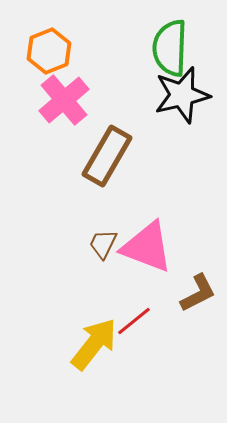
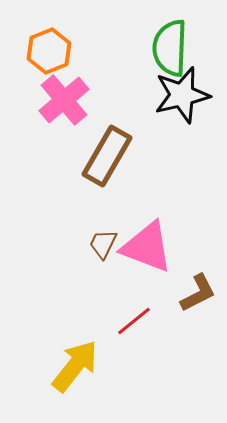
yellow arrow: moved 19 px left, 22 px down
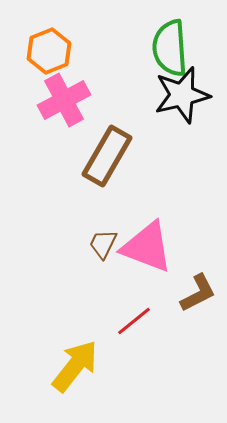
green semicircle: rotated 6 degrees counterclockwise
pink cross: rotated 12 degrees clockwise
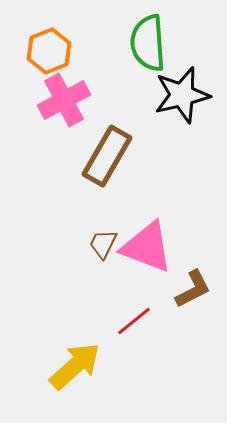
green semicircle: moved 22 px left, 5 px up
brown L-shape: moved 5 px left, 4 px up
yellow arrow: rotated 10 degrees clockwise
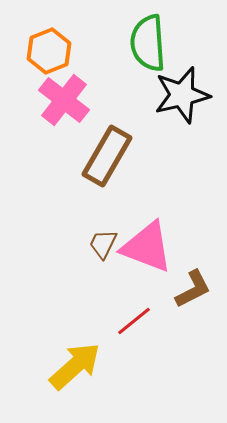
pink cross: rotated 24 degrees counterclockwise
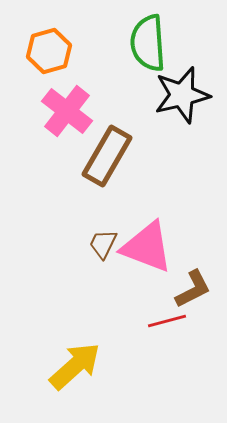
orange hexagon: rotated 6 degrees clockwise
pink cross: moved 3 px right, 11 px down
red line: moved 33 px right; rotated 24 degrees clockwise
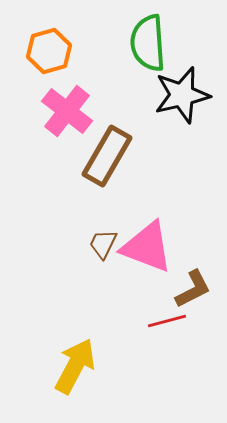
yellow arrow: rotated 20 degrees counterclockwise
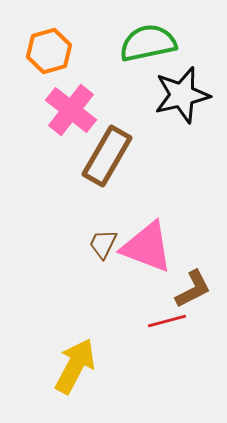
green semicircle: rotated 82 degrees clockwise
pink cross: moved 4 px right, 1 px up
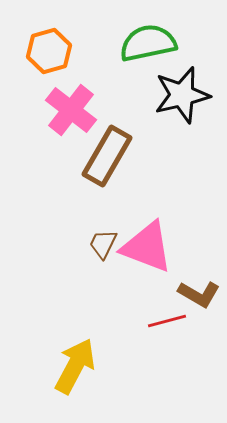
brown L-shape: moved 6 px right, 5 px down; rotated 57 degrees clockwise
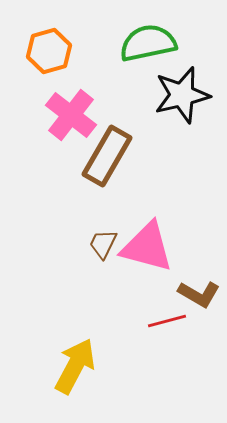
pink cross: moved 5 px down
pink triangle: rotated 6 degrees counterclockwise
